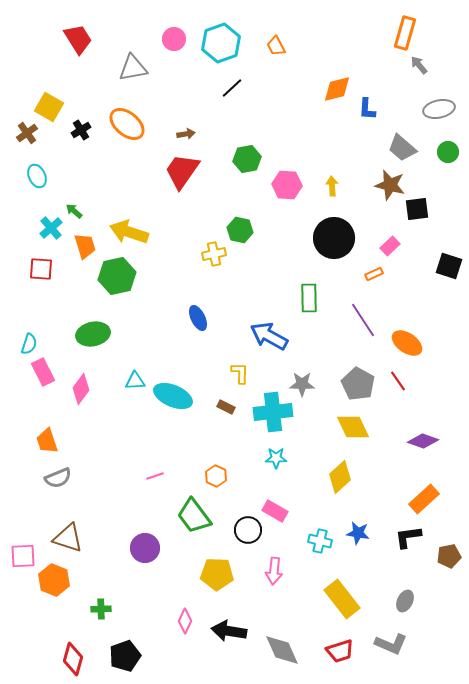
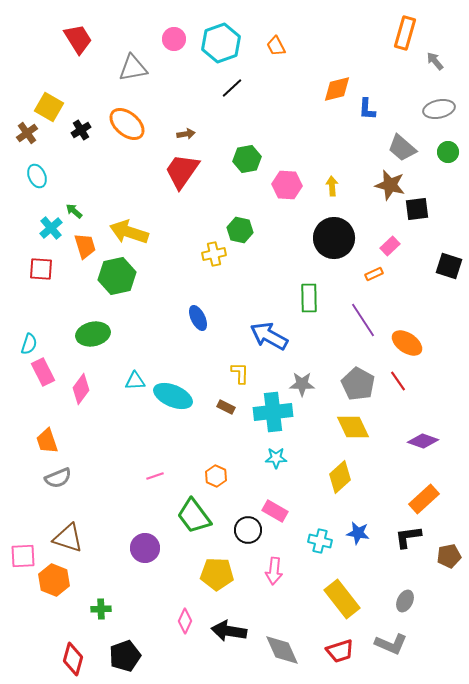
gray arrow at (419, 65): moved 16 px right, 4 px up
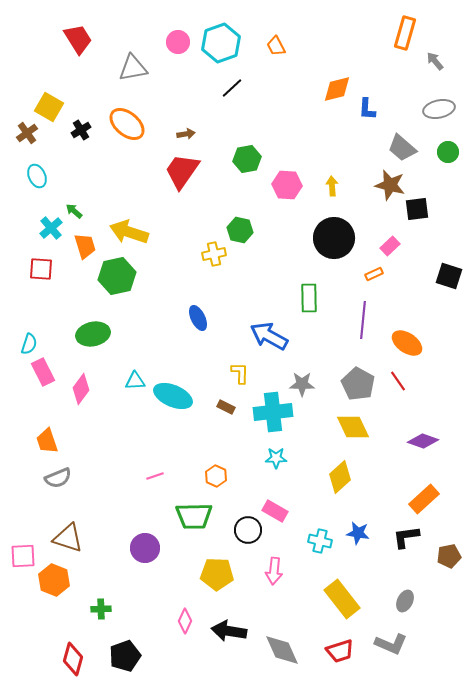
pink circle at (174, 39): moved 4 px right, 3 px down
black square at (449, 266): moved 10 px down
purple line at (363, 320): rotated 39 degrees clockwise
green trapezoid at (194, 516): rotated 54 degrees counterclockwise
black L-shape at (408, 537): moved 2 px left
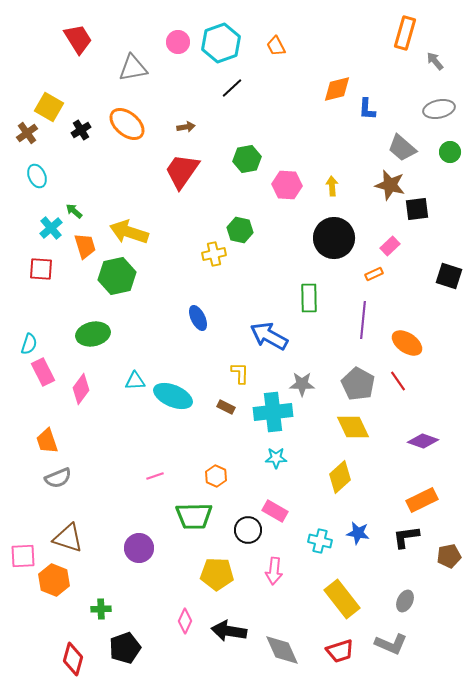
brown arrow at (186, 134): moved 7 px up
green circle at (448, 152): moved 2 px right
orange rectangle at (424, 499): moved 2 px left, 1 px down; rotated 16 degrees clockwise
purple circle at (145, 548): moved 6 px left
black pentagon at (125, 656): moved 8 px up
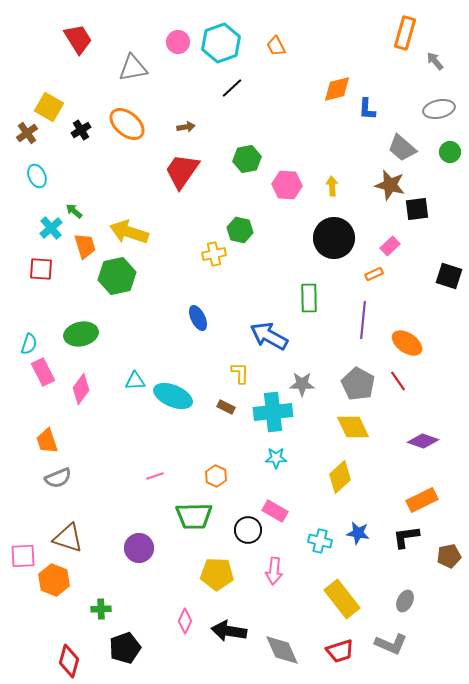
green ellipse at (93, 334): moved 12 px left
red diamond at (73, 659): moved 4 px left, 2 px down
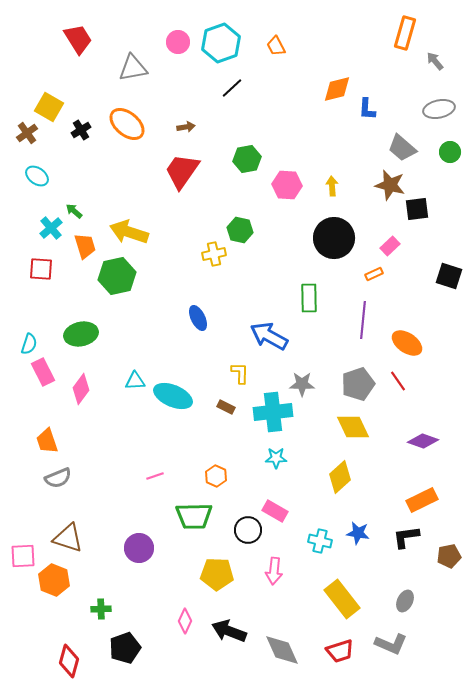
cyan ellipse at (37, 176): rotated 30 degrees counterclockwise
gray pentagon at (358, 384): rotated 24 degrees clockwise
black arrow at (229, 631): rotated 12 degrees clockwise
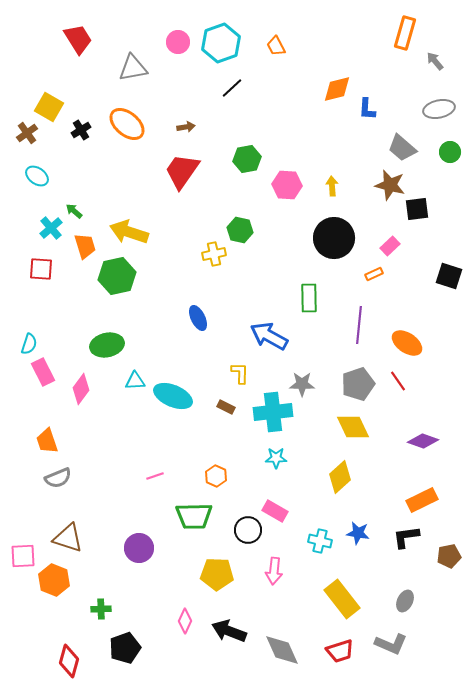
purple line at (363, 320): moved 4 px left, 5 px down
green ellipse at (81, 334): moved 26 px right, 11 px down
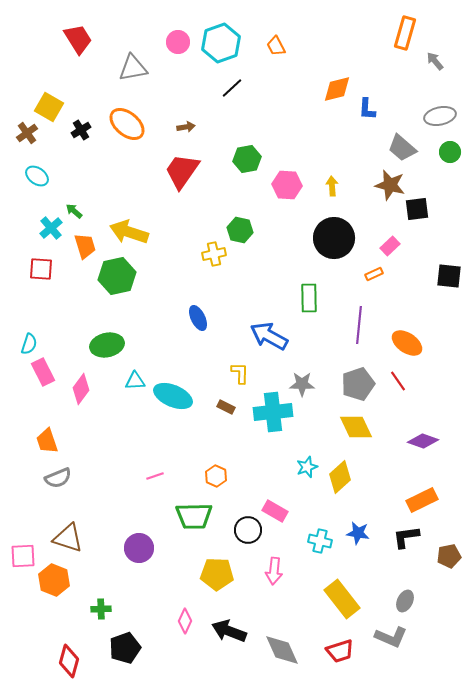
gray ellipse at (439, 109): moved 1 px right, 7 px down
black square at (449, 276): rotated 12 degrees counterclockwise
yellow diamond at (353, 427): moved 3 px right
cyan star at (276, 458): moved 31 px right, 9 px down; rotated 20 degrees counterclockwise
gray L-shape at (391, 644): moved 7 px up
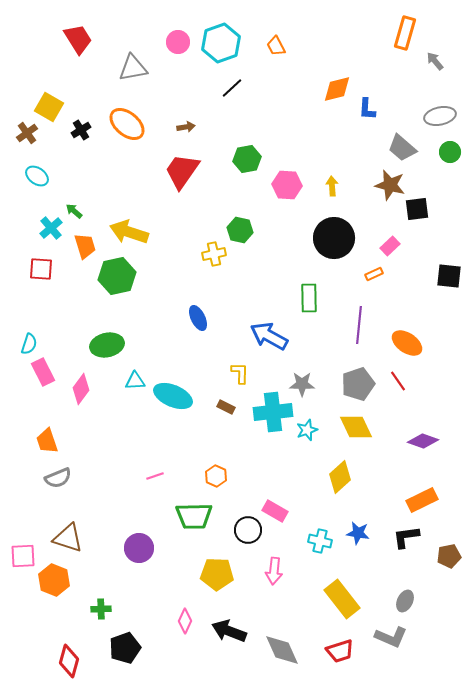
cyan star at (307, 467): moved 37 px up
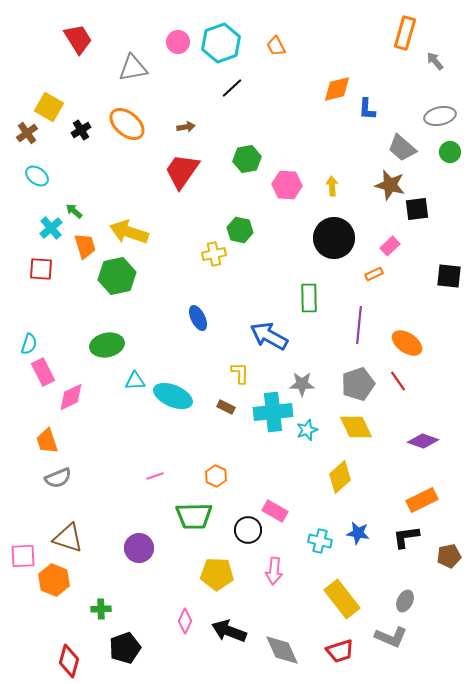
pink diamond at (81, 389): moved 10 px left, 8 px down; rotated 28 degrees clockwise
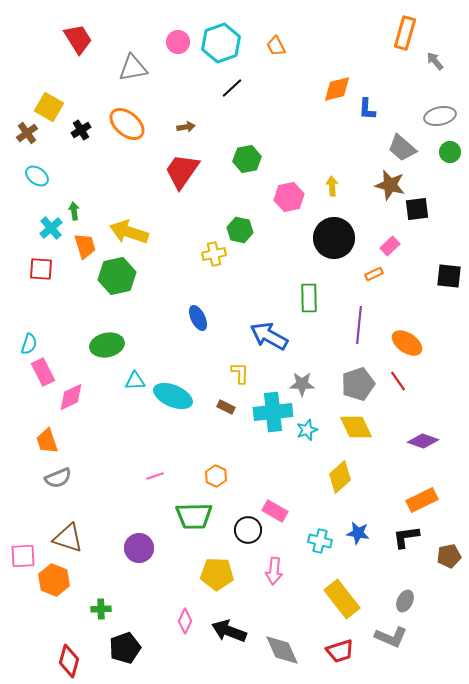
pink hexagon at (287, 185): moved 2 px right, 12 px down; rotated 16 degrees counterclockwise
green arrow at (74, 211): rotated 42 degrees clockwise
